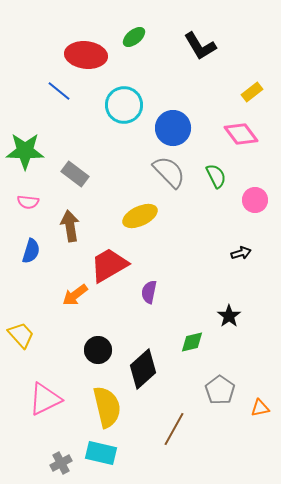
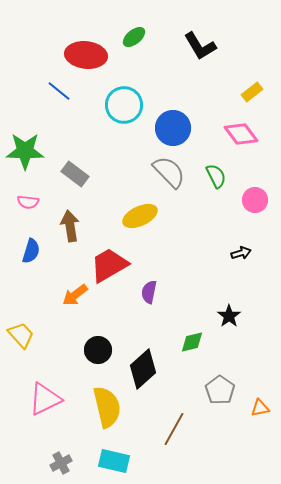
cyan rectangle: moved 13 px right, 8 px down
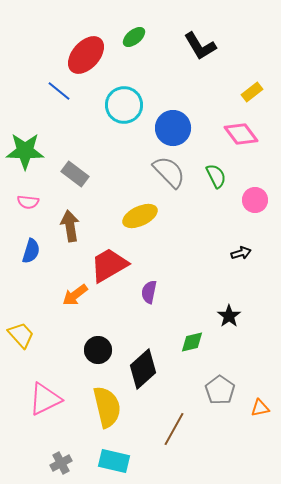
red ellipse: rotated 54 degrees counterclockwise
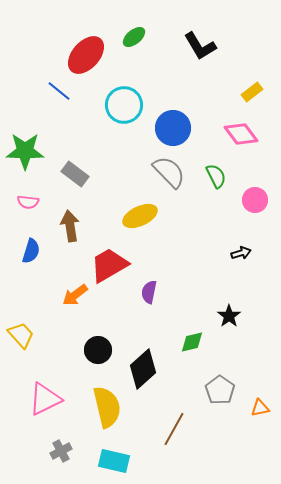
gray cross: moved 12 px up
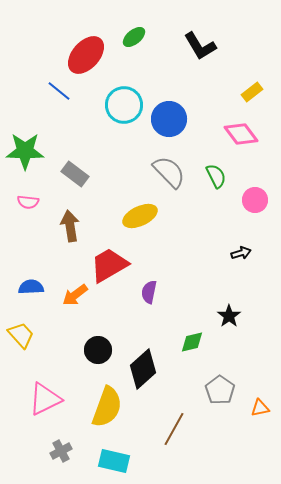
blue circle: moved 4 px left, 9 px up
blue semicircle: moved 36 px down; rotated 110 degrees counterclockwise
yellow semicircle: rotated 33 degrees clockwise
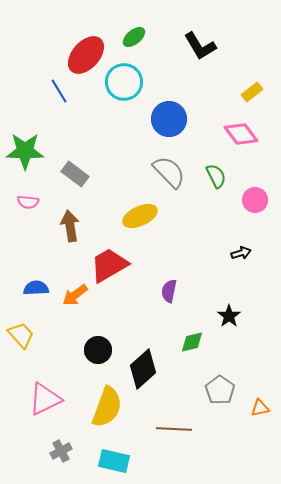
blue line: rotated 20 degrees clockwise
cyan circle: moved 23 px up
blue semicircle: moved 5 px right, 1 px down
purple semicircle: moved 20 px right, 1 px up
brown line: rotated 64 degrees clockwise
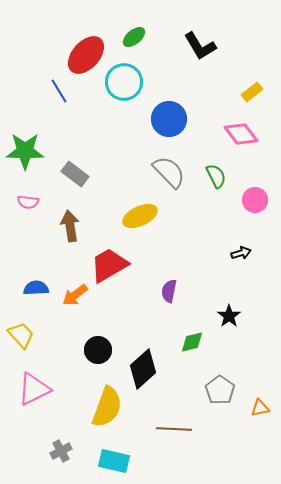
pink triangle: moved 11 px left, 10 px up
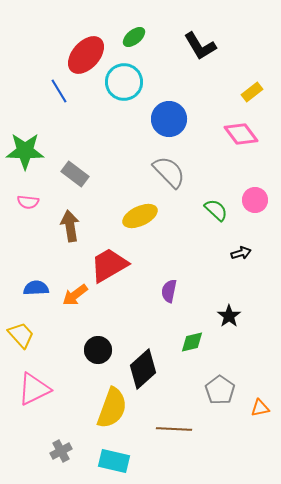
green semicircle: moved 34 px down; rotated 20 degrees counterclockwise
yellow semicircle: moved 5 px right, 1 px down
